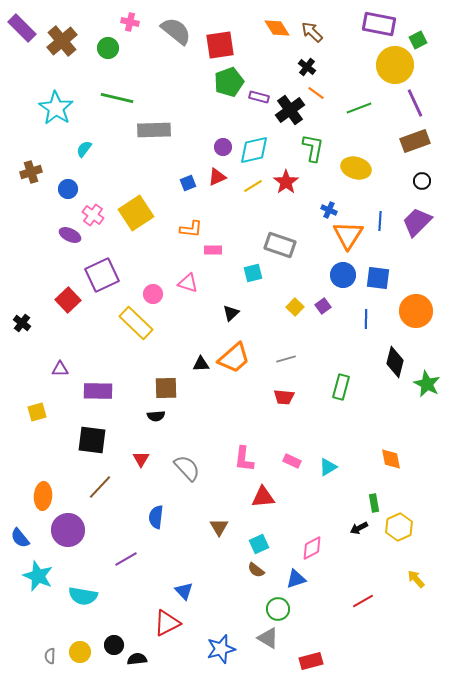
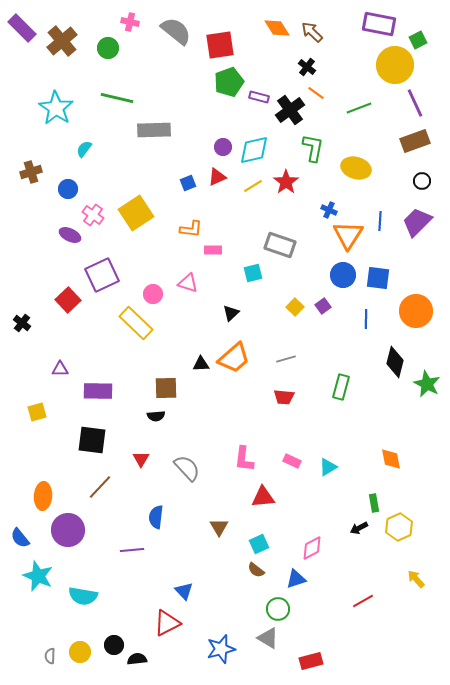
purple line at (126, 559): moved 6 px right, 9 px up; rotated 25 degrees clockwise
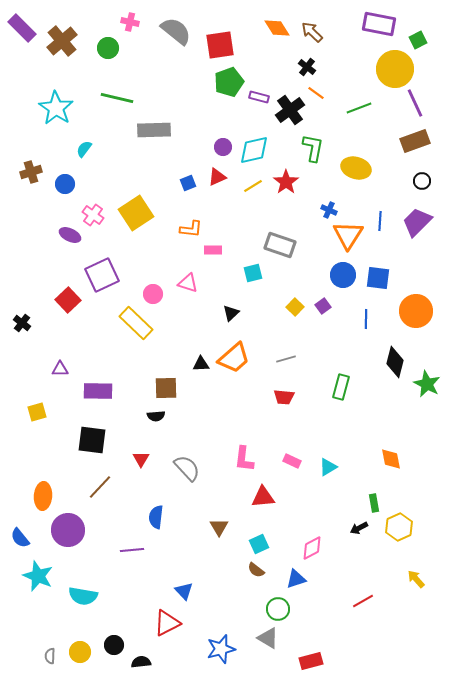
yellow circle at (395, 65): moved 4 px down
blue circle at (68, 189): moved 3 px left, 5 px up
black semicircle at (137, 659): moved 4 px right, 3 px down
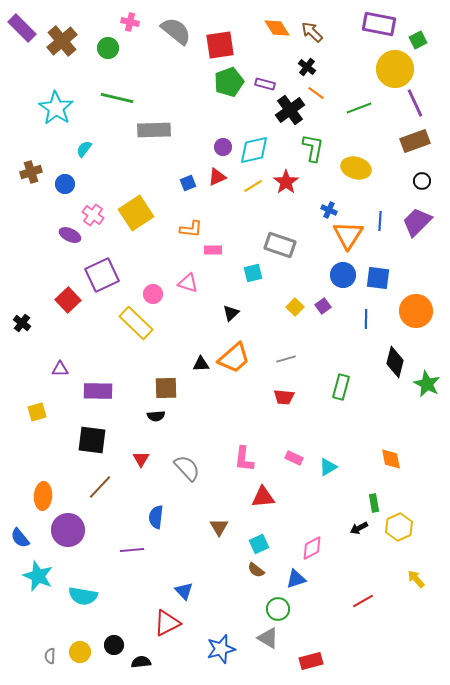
purple rectangle at (259, 97): moved 6 px right, 13 px up
pink rectangle at (292, 461): moved 2 px right, 3 px up
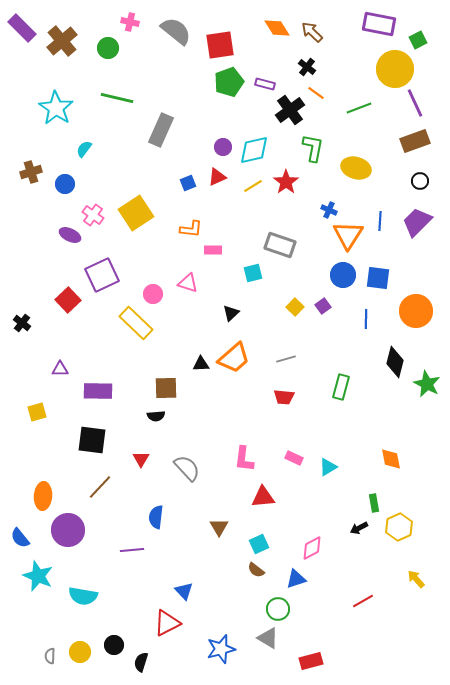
gray rectangle at (154, 130): moved 7 px right; rotated 64 degrees counterclockwise
black circle at (422, 181): moved 2 px left
black semicircle at (141, 662): rotated 66 degrees counterclockwise
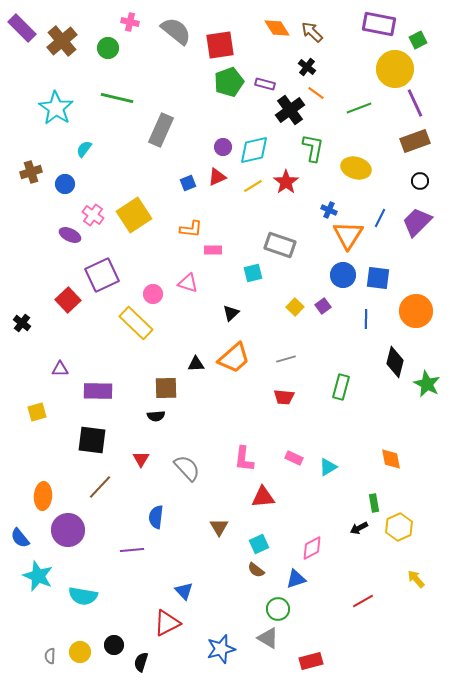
yellow square at (136, 213): moved 2 px left, 2 px down
blue line at (380, 221): moved 3 px up; rotated 24 degrees clockwise
black triangle at (201, 364): moved 5 px left
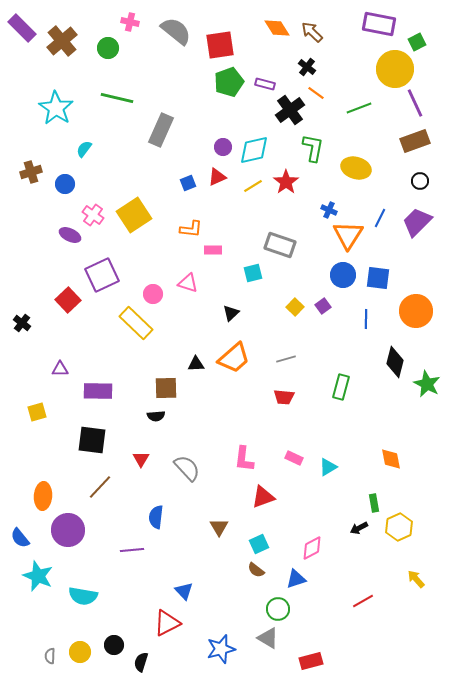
green square at (418, 40): moved 1 px left, 2 px down
red triangle at (263, 497): rotated 15 degrees counterclockwise
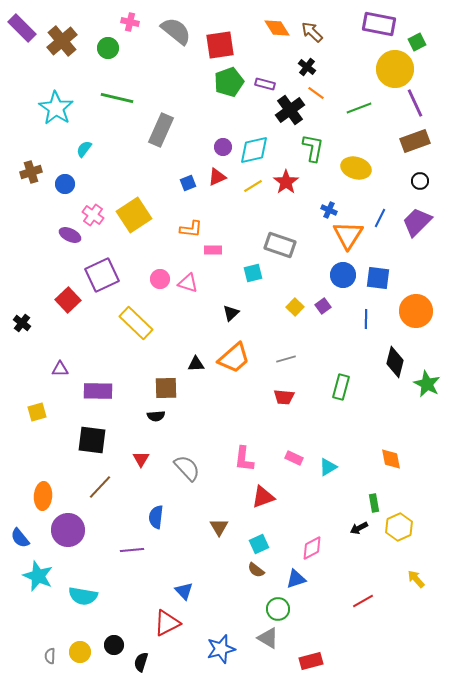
pink circle at (153, 294): moved 7 px right, 15 px up
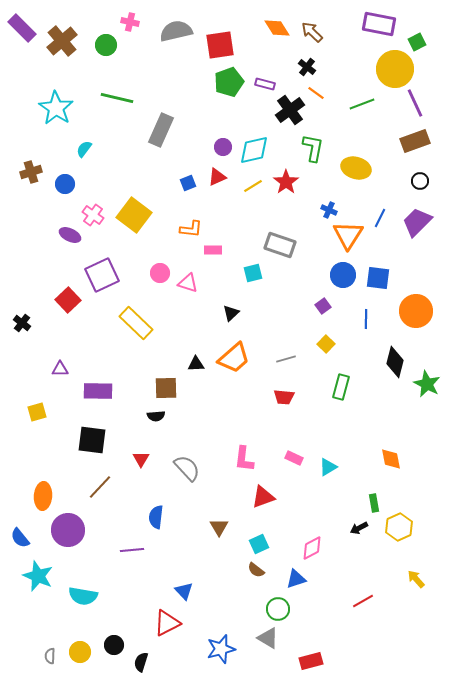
gray semicircle at (176, 31): rotated 52 degrees counterclockwise
green circle at (108, 48): moved 2 px left, 3 px up
green line at (359, 108): moved 3 px right, 4 px up
yellow square at (134, 215): rotated 20 degrees counterclockwise
pink circle at (160, 279): moved 6 px up
yellow square at (295, 307): moved 31 px right, 37 px down
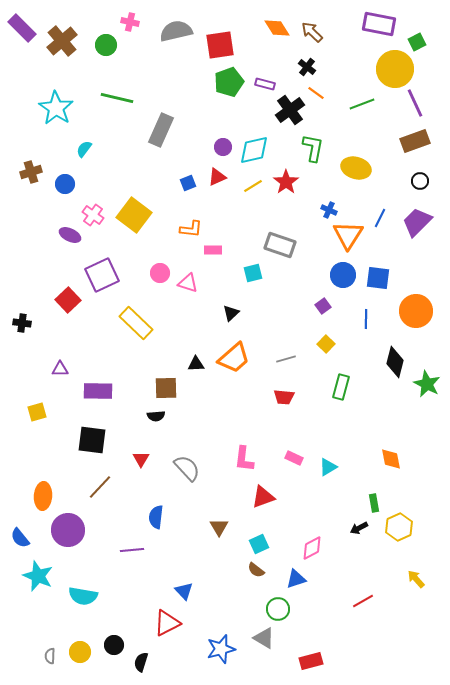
black cross at (22, 323): rotated 30 degrees counterclockwise
gray triangle at (268, 638): moved 4 px left
